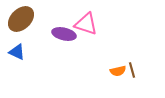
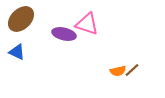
pink triangle: moved 1 px right
brown line: rotated 63 degrees clockwise
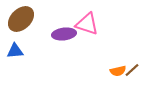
purple ellipse: rotated 20 degrees counterclockwise
blue triangle: moved 2 px left, 1 px up; rotated 30 degrees counterclockwise
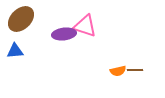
pink triangle: moved 2 px left, 2 px down
brown line: moved 3 px right; rotated 42 degrees clockwise
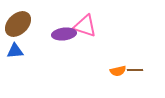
brown ellipse: moved 3 px left, 5 px down
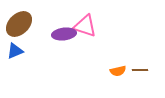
brown ellipse: moved 1 px right
blue triangle: rotated 18 degrees counterclockwise
brown line: moved 5 px right
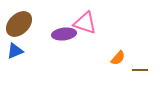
pink triangle: moved 3 px up
orange semicircle: moved 13 px up; rotated 35 degrees counterclockwise
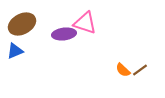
brown ellipse: moved 3 px right; rotated 16 degrees clockwise
orange semicircle: moved 5 px right, 12 px down; rotated 91 degrees clockwise
brown line: rotated 35 degrees counterclockwise
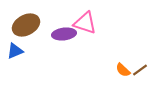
brown ellipse: moved 4 px right, 1 px down
